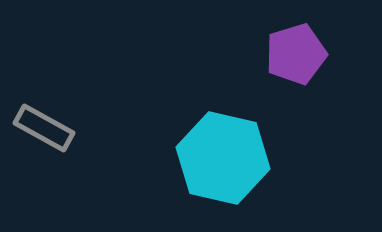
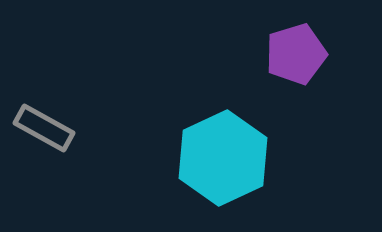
cyan hexagon: rotated 22 degrees clockwise
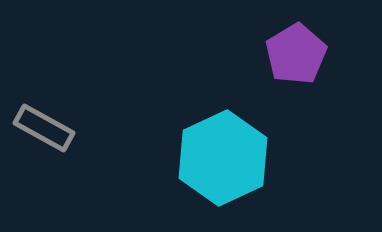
purple pentagon: rotated 14 degrees counterclockwise
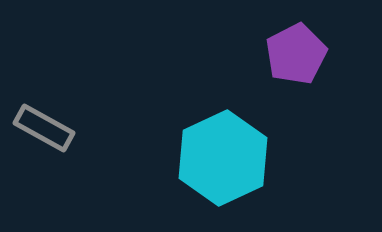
purple pentagon: rotated 4 degrees clockwise
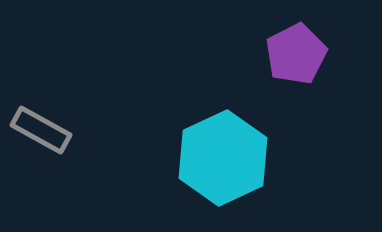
gray rectangle: moved 3 px left, 2 px down
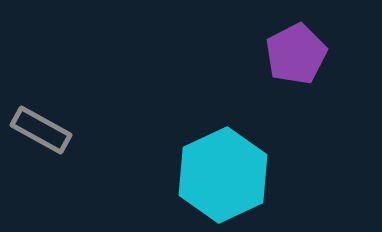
cyan hexagon: moved 17 px down
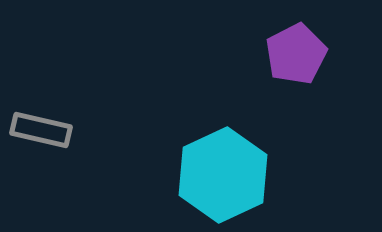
gray rectangle: rotated 16 degrees counterclockwise
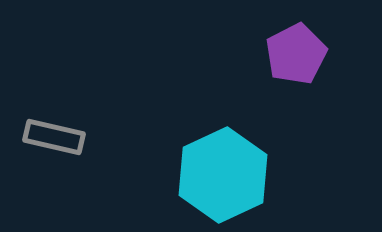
gray rectangle: moved 13 px right, 7 px down
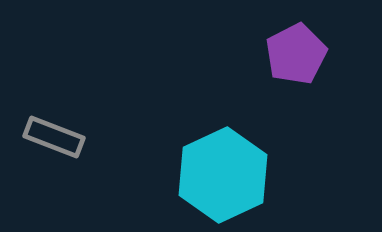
gray rectangle: rotated 8 degrees clockwise
